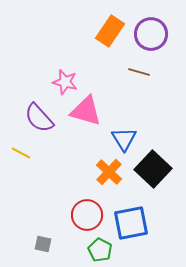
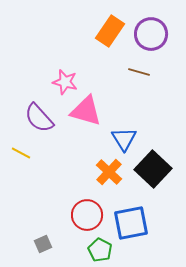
gray square: rotated 36 degrees counterclockwise
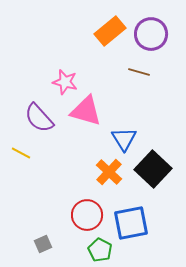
orange rectangle: rotated 16 degrees clockwise
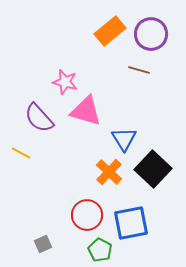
brown line: moved 2 px up
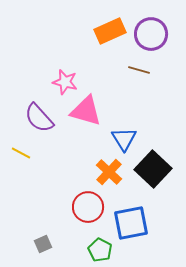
orange rectangle: rotated 16 degrees clockwise
red circle: moved 1 px right, 8 px up
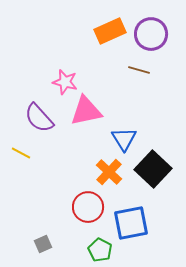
pink triangle: rotated 28 degrees counterclockwise
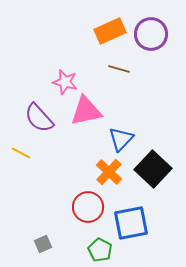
brown line: moved 20 px left, 1 px up
blue triangle: moved 3 px left; rotated 16 degrees clockwise
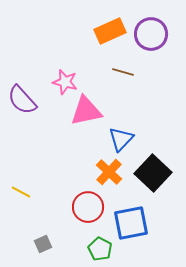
brown line: moved 4 px right, 3 px down
purple semicircle: moved 17 px left, 18 px up
yellow line: moved 39 px down
black square: moved 4 px down
green pentagon: moved 1 px up
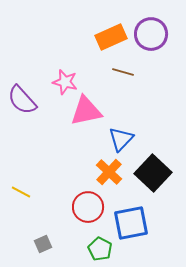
orange rectangle: moved 1 px right, 6 px down
